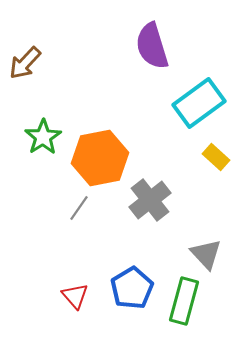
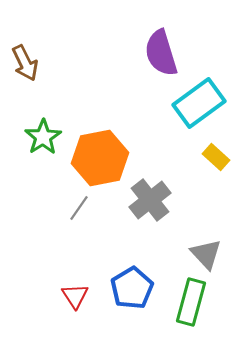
purple semicircle: moved 9 px right, 7 px down
brown arrow: rotated 69 degrees counterclockwise
red triangle: rotated 8 degrees clockwise
green rectangle: moved 7 px right, 1 px down
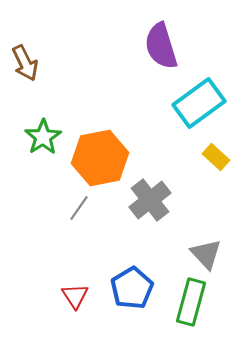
purple semicircle: moved 7 px up
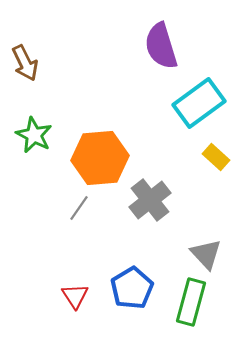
green star: moved 9 px left, 2 px up; rotated 12 degrees counterclockwise
orange hexagon: rotated 6 degrees clockwise
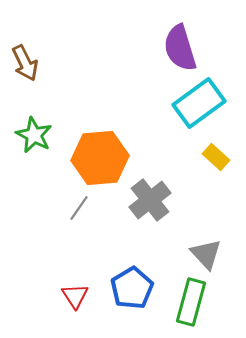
purple semicircle: moved 19 px right, 2 px down
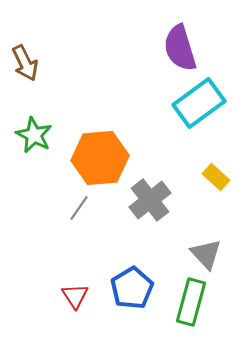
yellow rectangle: moved 20 px down
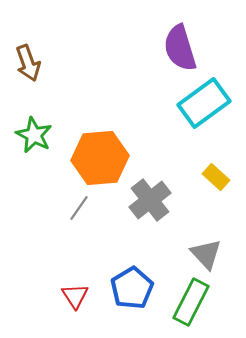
brown arrow: moved 3 px right; rotated 6 degrees clockwise
cyan rectangle: moved 5 px right
green rectangle: rotated 12 degrees clockwise
